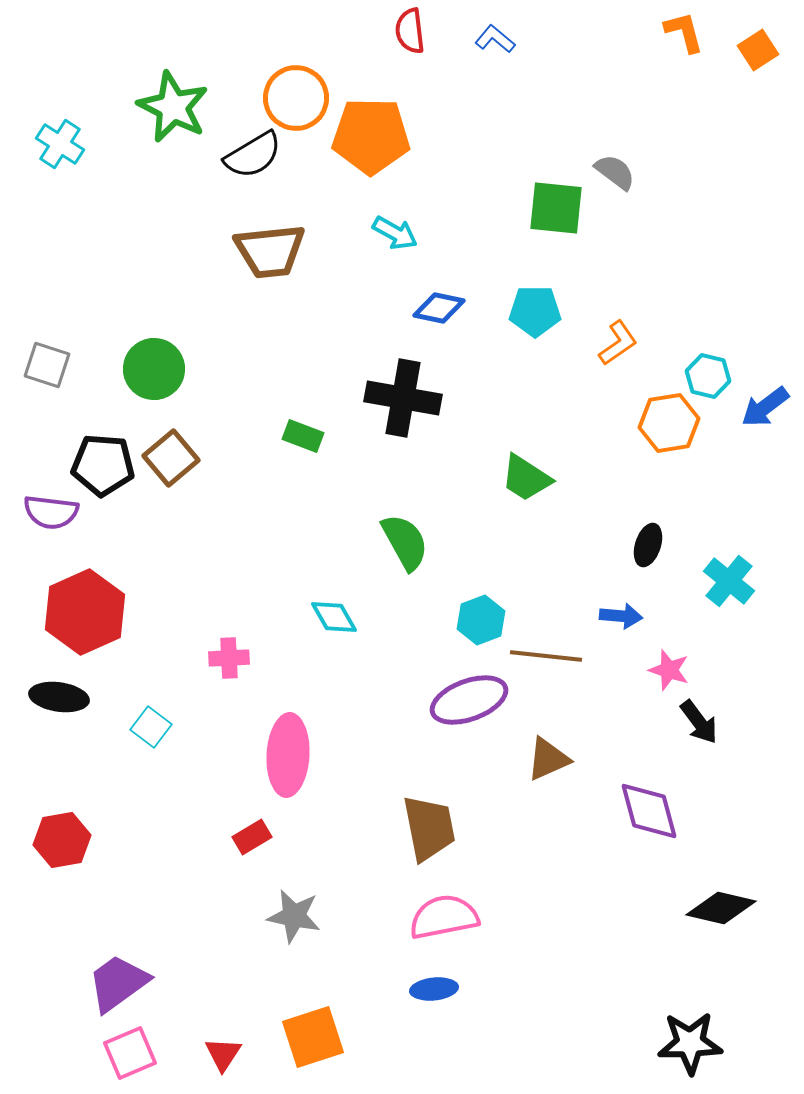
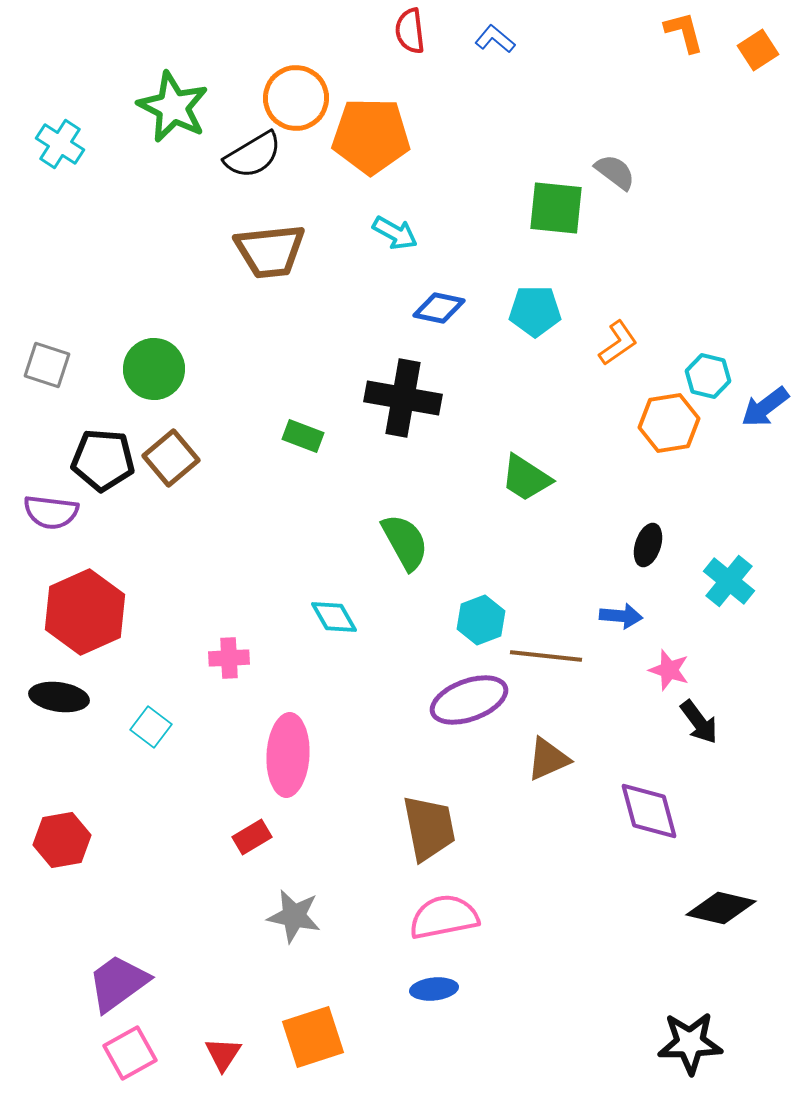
black pentagon at (103, 465): moved 5 px up
pink square at (130, 1053): rotated 6 degrees counterclockwise
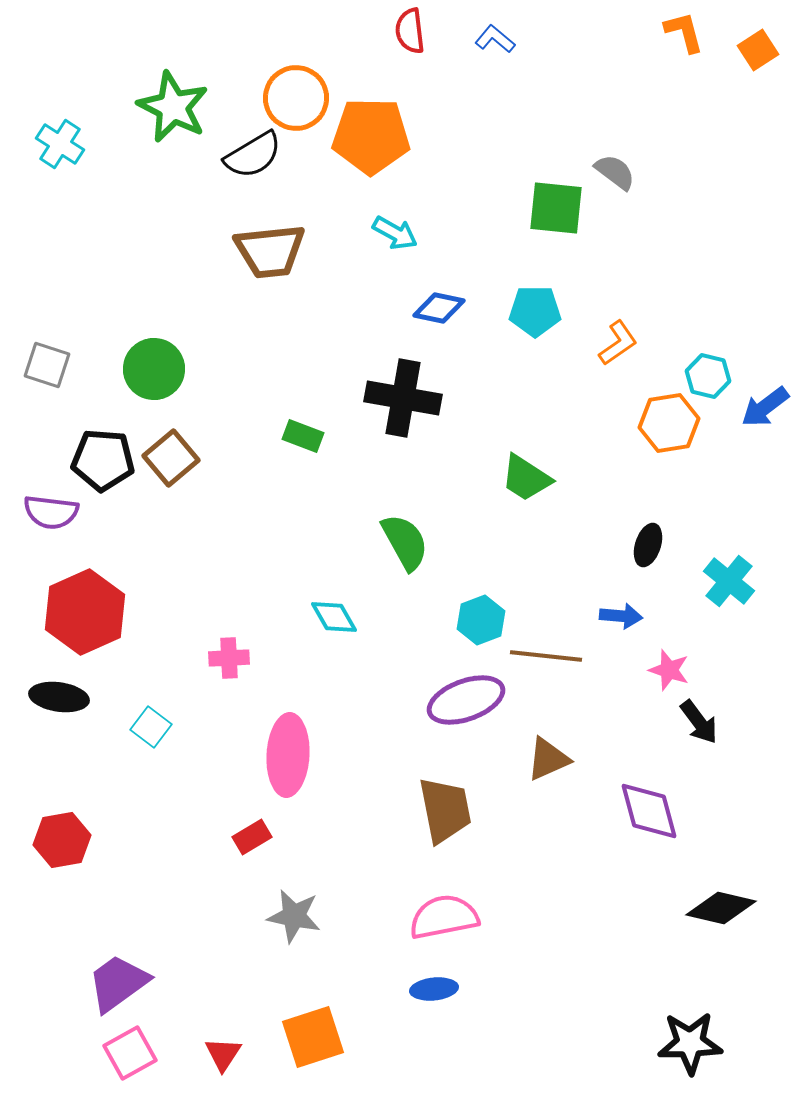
purple ellipse at (469, 700): moved 3 px left
brown trapezoid at (429, 828): moved 16 px right, 18 px up
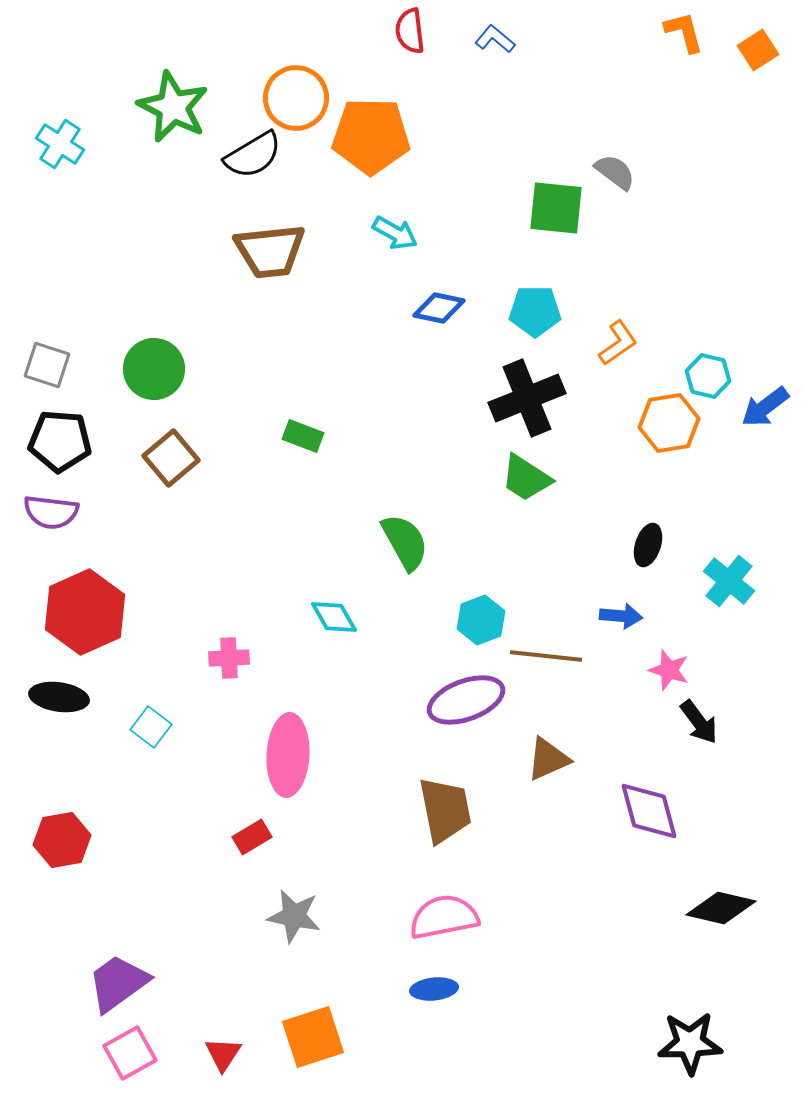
black cross at (403, 398): moved 124 px right; rotated 32 degrees counterclockwise
black pentagon at (103, 460): moved 43 px left, 19 px up
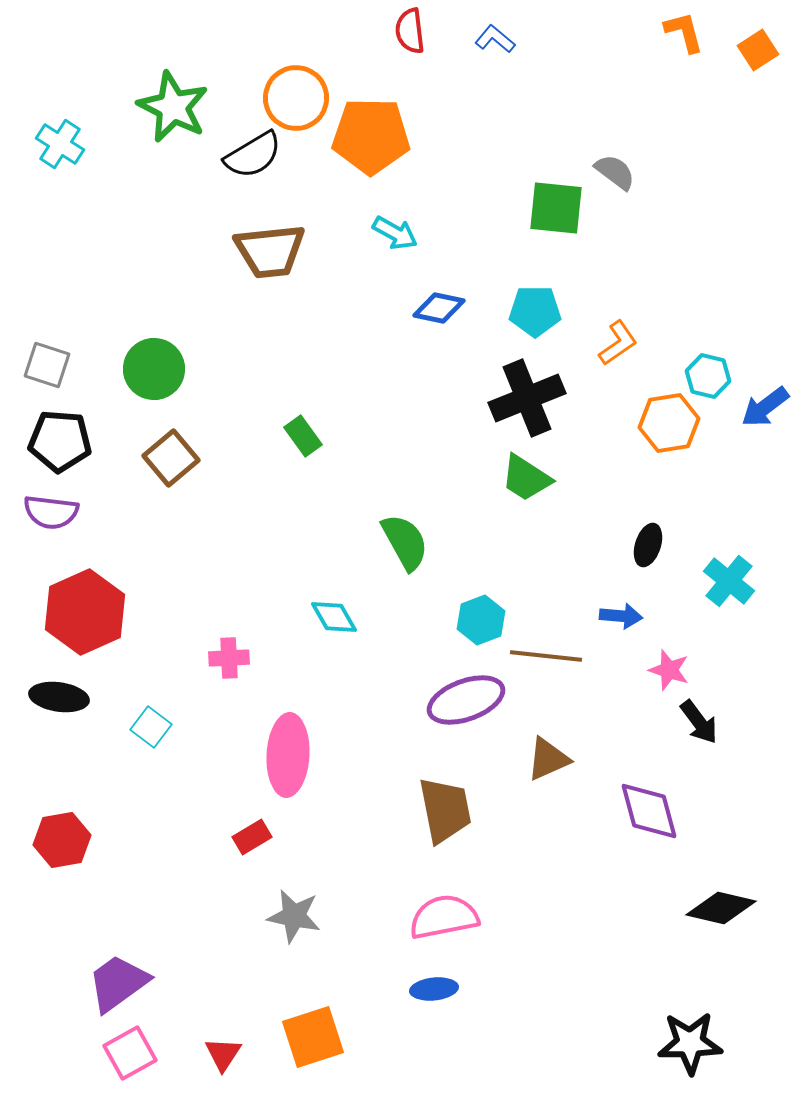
green rectangle at (303, 436): rotated 33 degrees clockwise
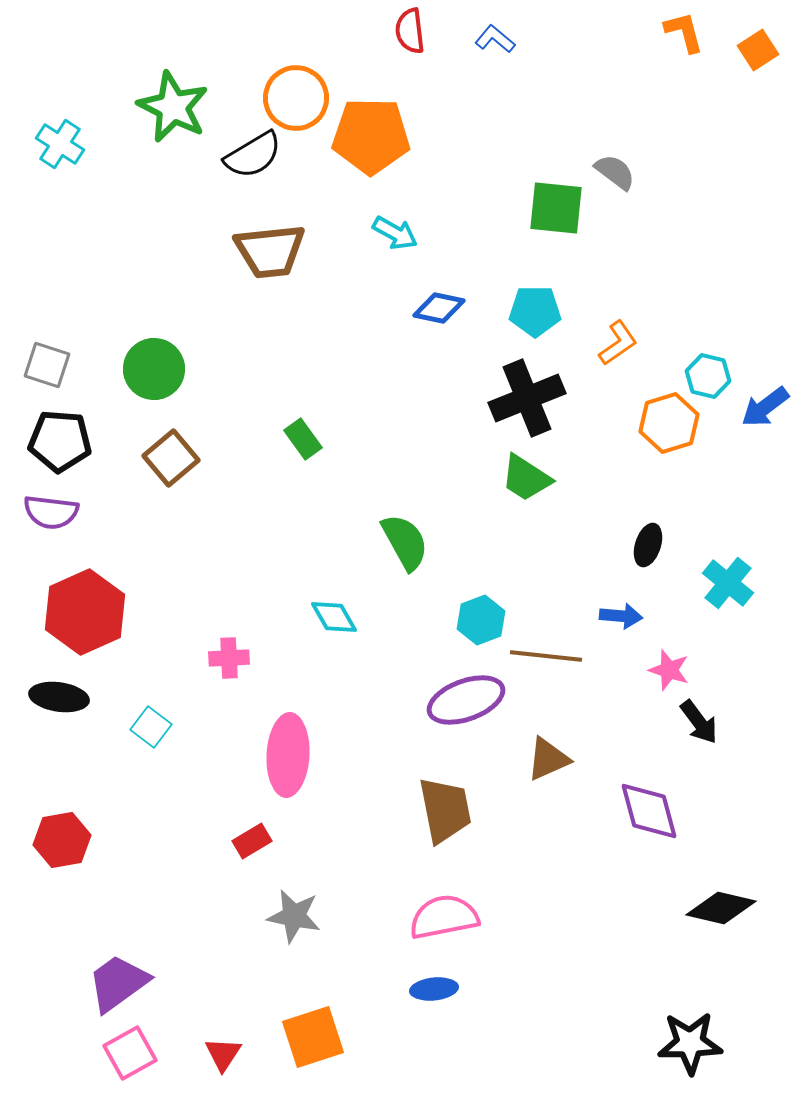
orange hexagon at (669, 423): rotated 8 degrees counterclockwise
green rectangle at (303, 436): moved 3 px down
cyan cross at (729, 581): moved 1 px left, 2 px down
red rectangle at (252, 837): moved 4 px down
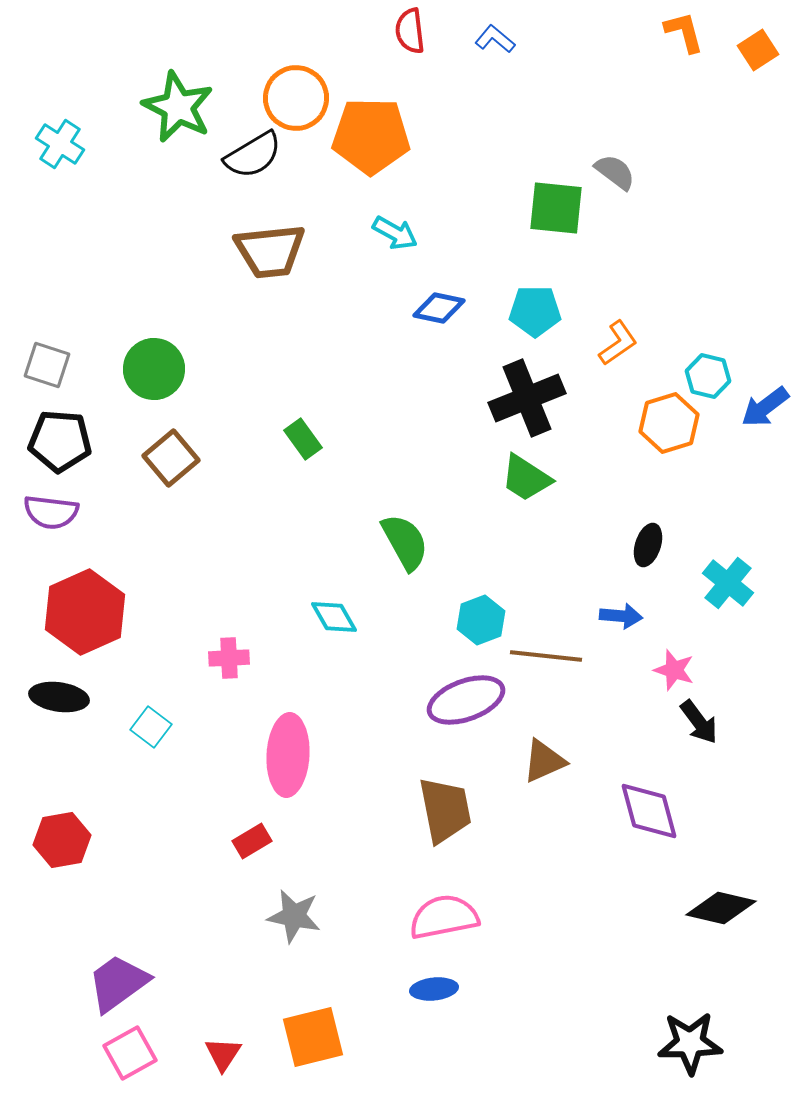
green star at (173, 107): moved 5 px right
pink star at (669, 670): moved 5 px right
brown triangle at (548, 759): moved 4 px left, 2 px down
orange square at (313, 1037): rotated 4 degrees clockwise
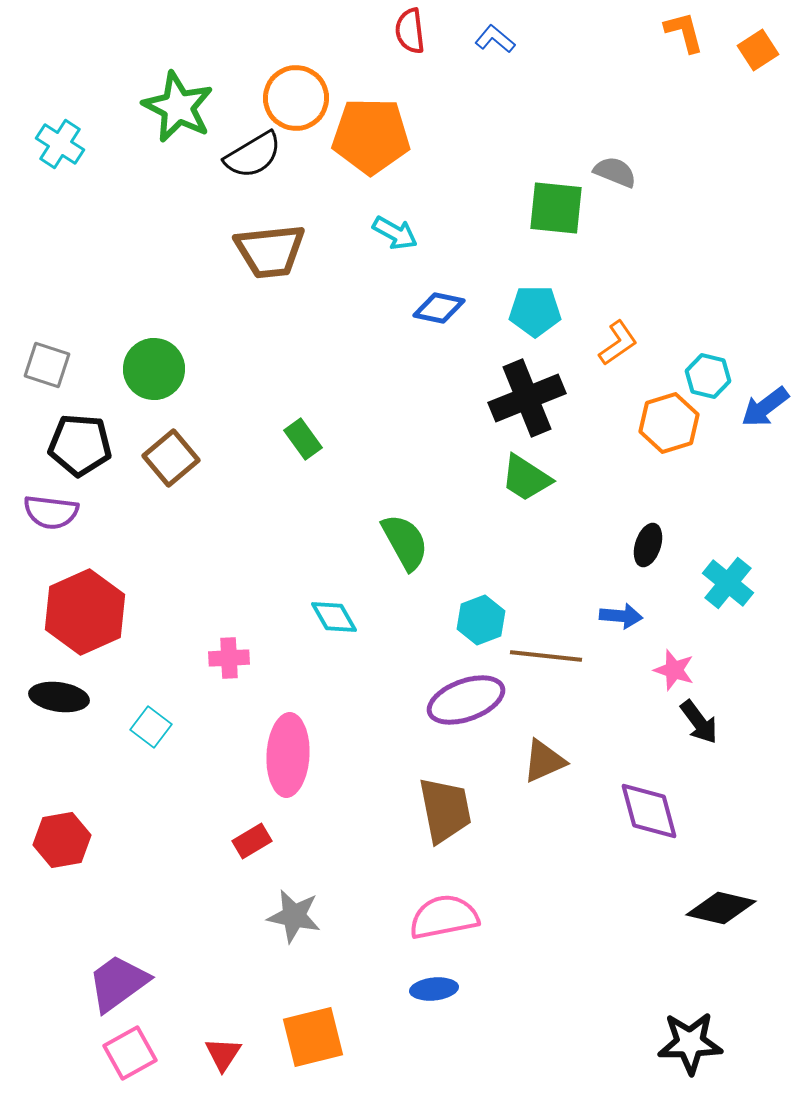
gray semicircle at (615, 172): rotated 15 degrees counterclockwise
black pentagon at (60, 441): moved 20 px right, 4 px down
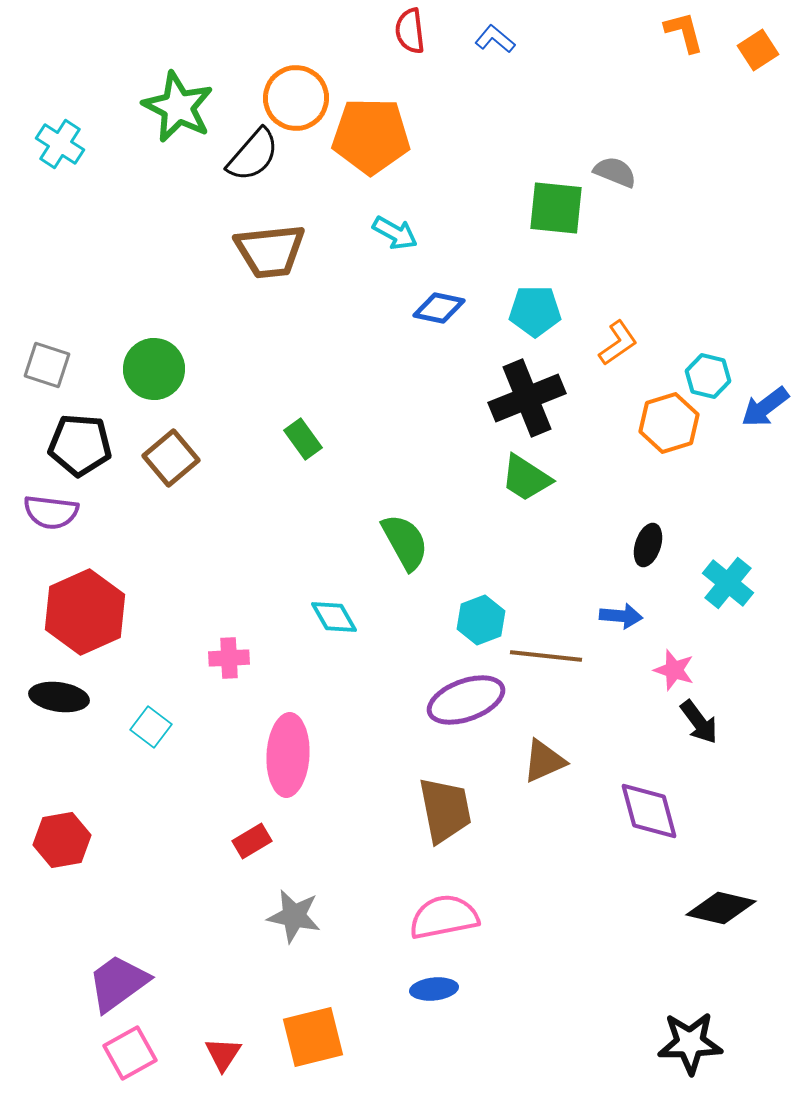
black semicircle at (253, 155): rotated 18 degrees counterclockwise
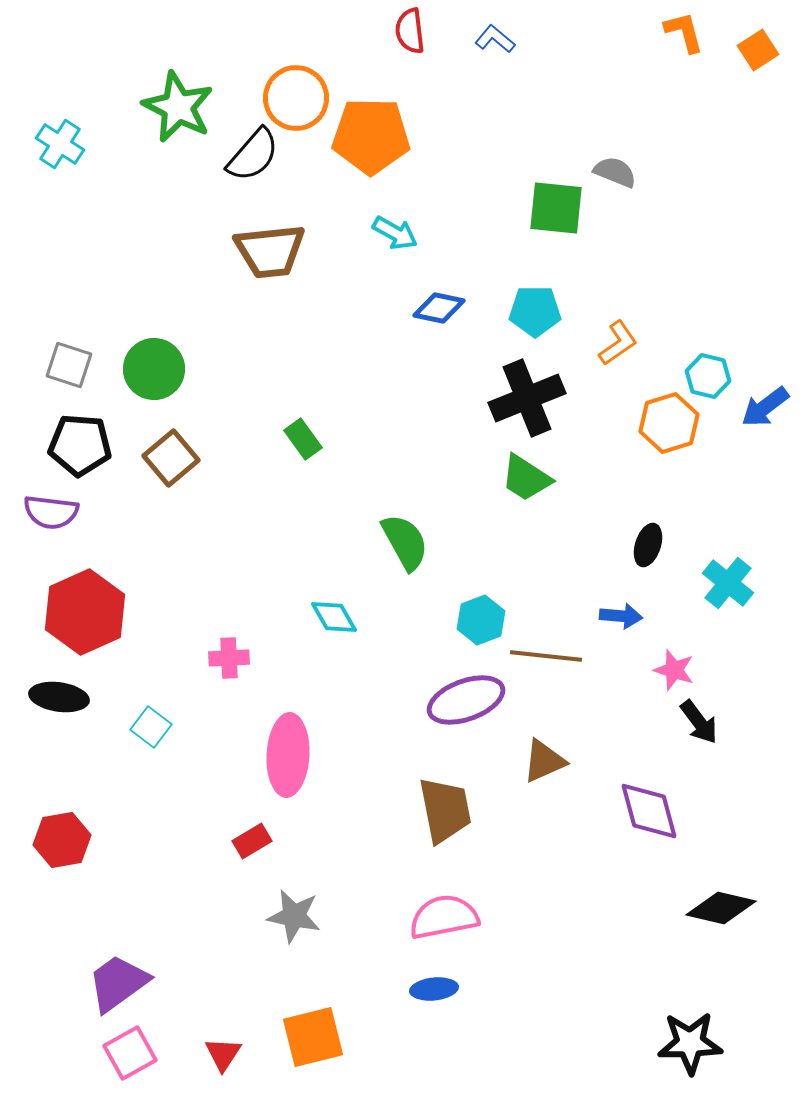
gray square at (47, 365): moved 22 px right
